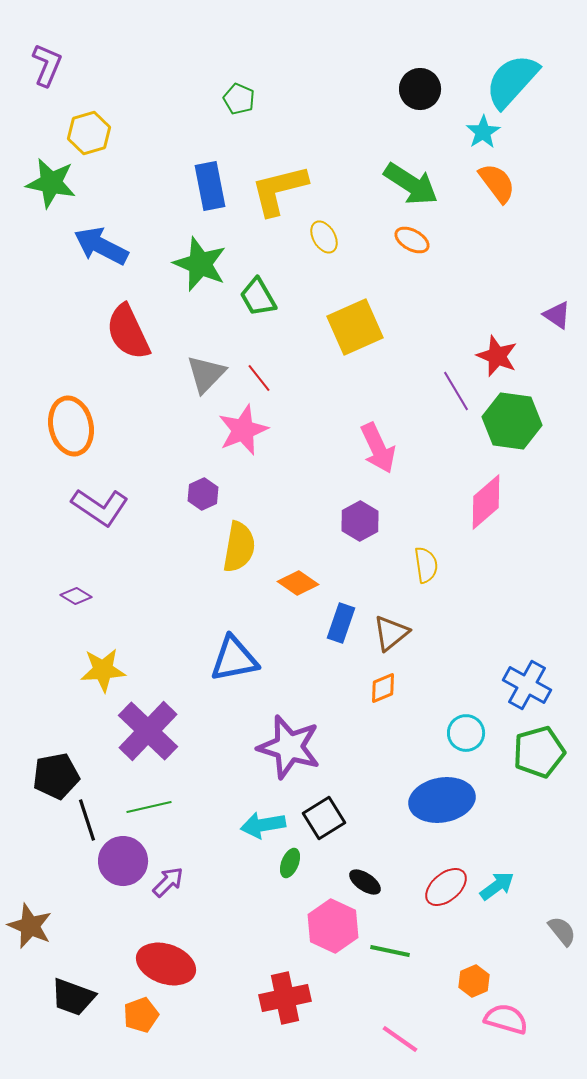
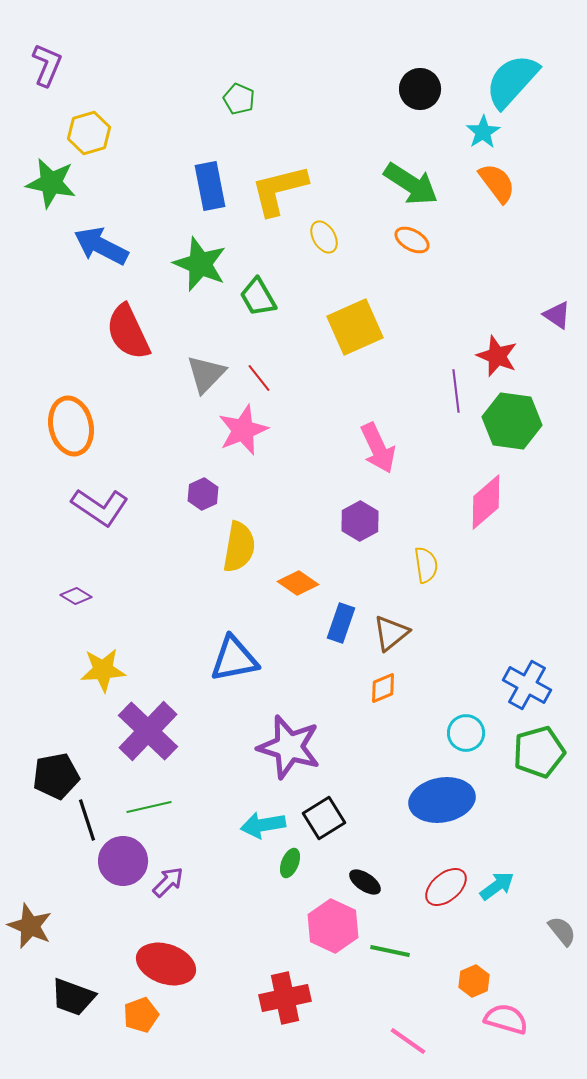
purple line at (456, 391): rotated 24 degrees clockwise
pink line at (400, 1039): moved 8 px right, 2 px down
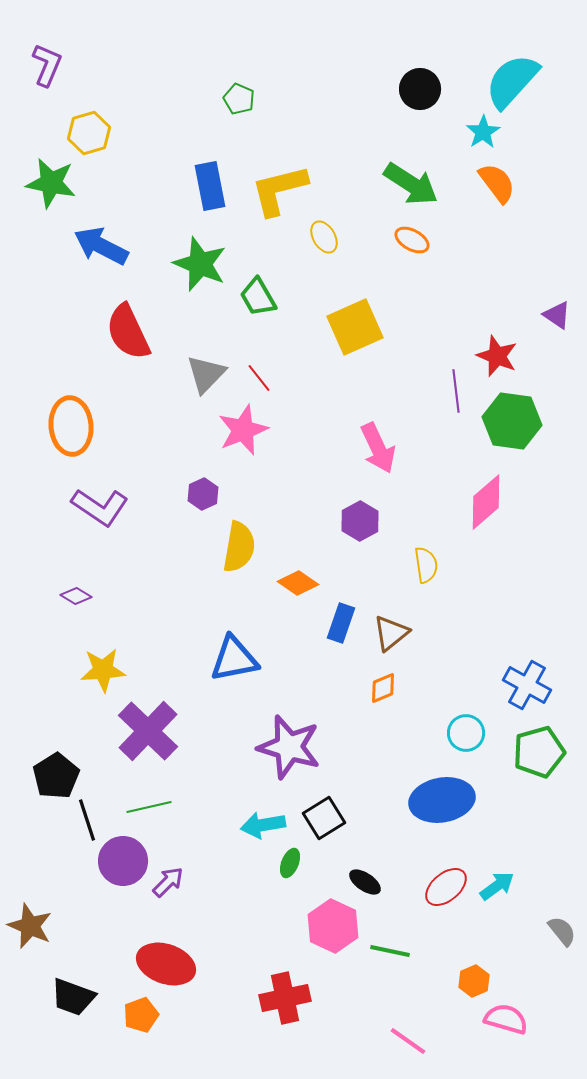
orange ellipse at (71, 426): rotated 8 degrees clockwise
black pentagon at (56, 776): rotated 21 degrees counterclockwise
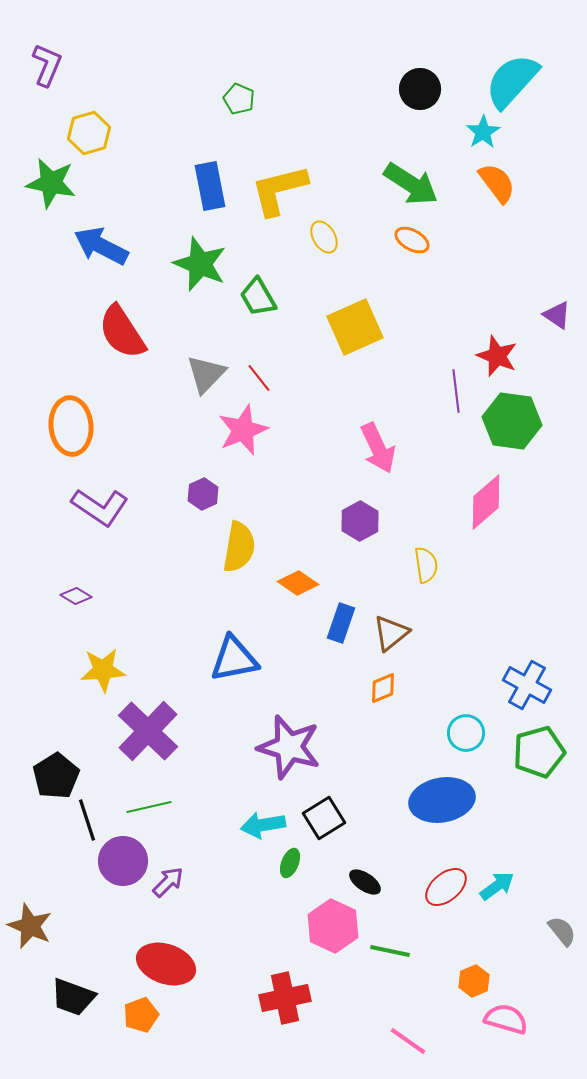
red semicircle at (128, 332): moved 6 px left; rotated 8 degrees counterclockwise
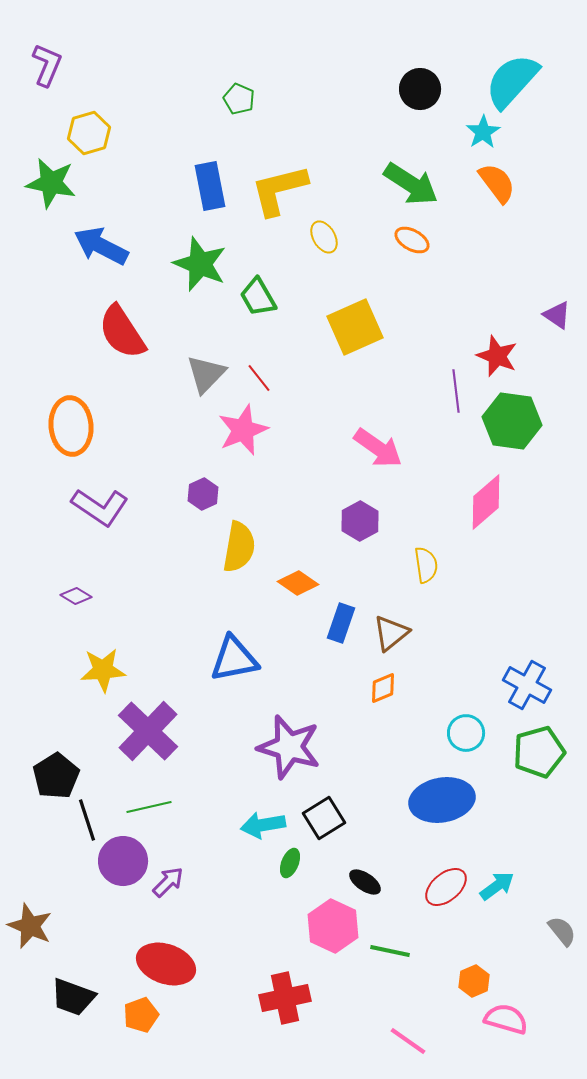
pink arrow at (378, 448): rotated 30 degrees counterclockwise
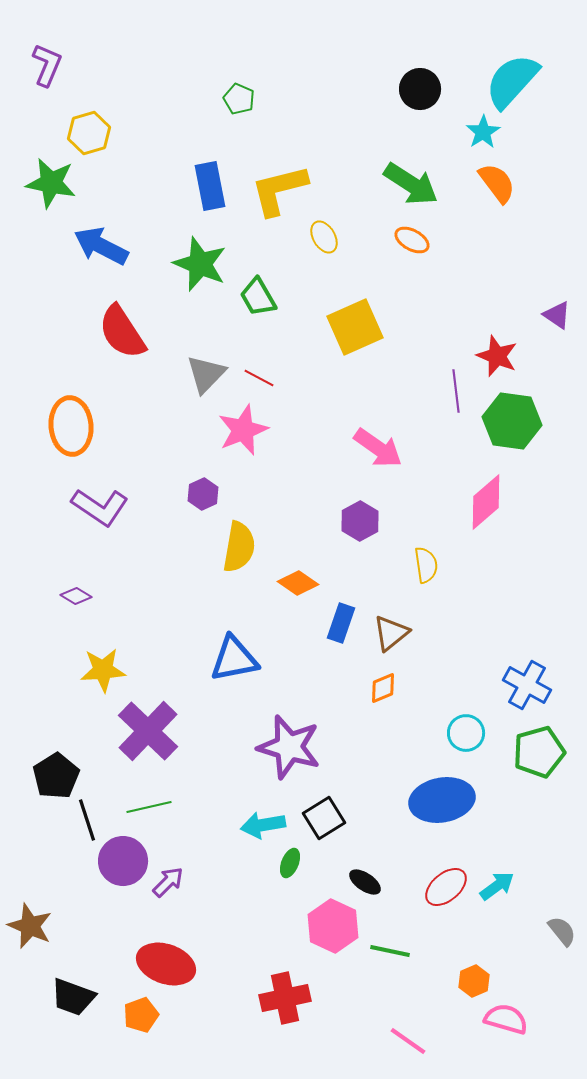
red line at (259, 378): rotated 24 degrees counterclockwise
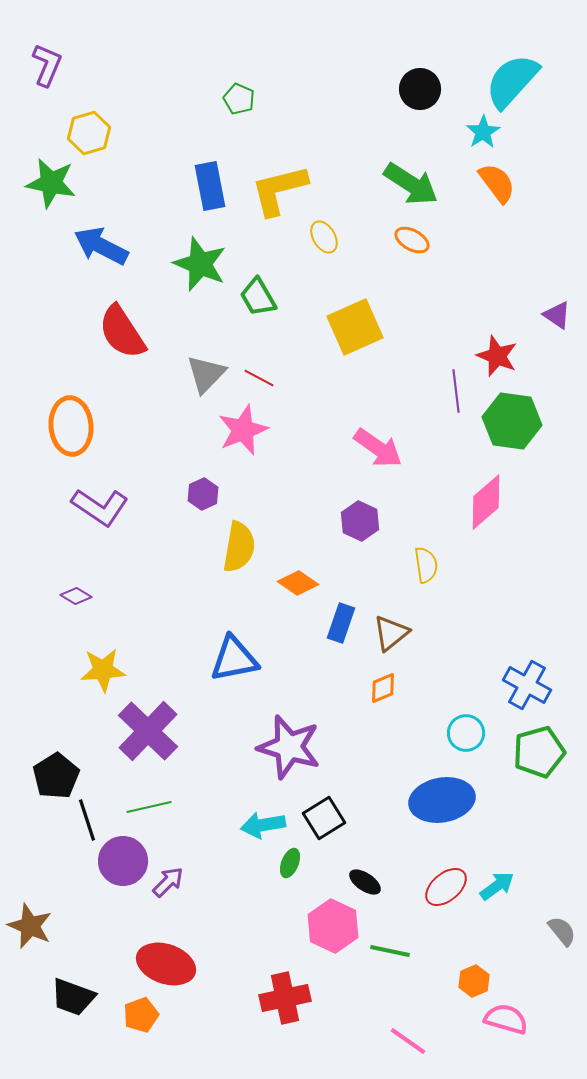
purple hexagon at (360, 521): rotated 6 degrees counterclockwise
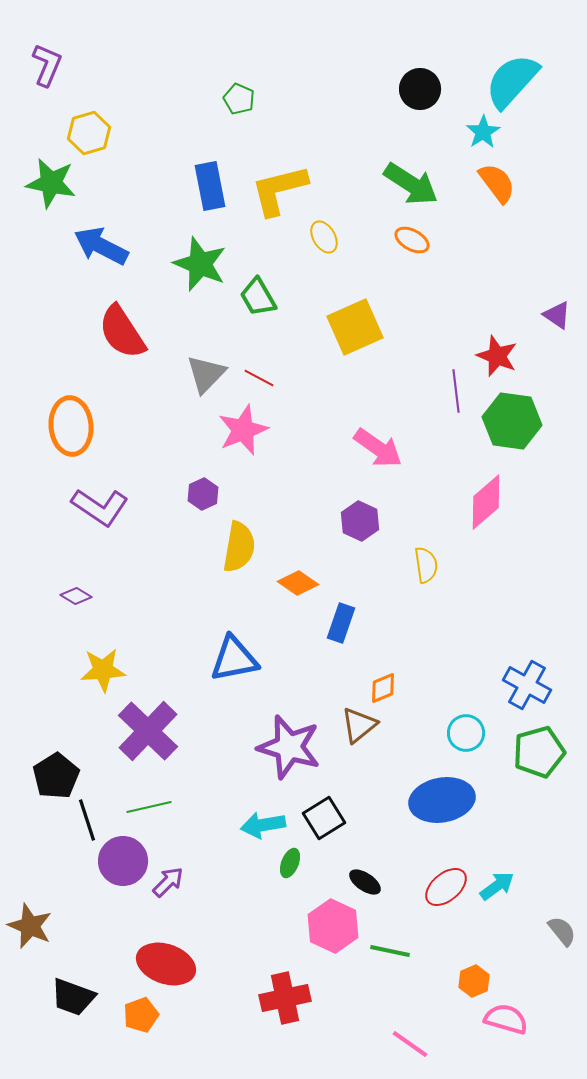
brown triangle at (391, 633): moved 32 px left, 92 px down
pink line at (408, 1041): moved 2 px right, 3 px down
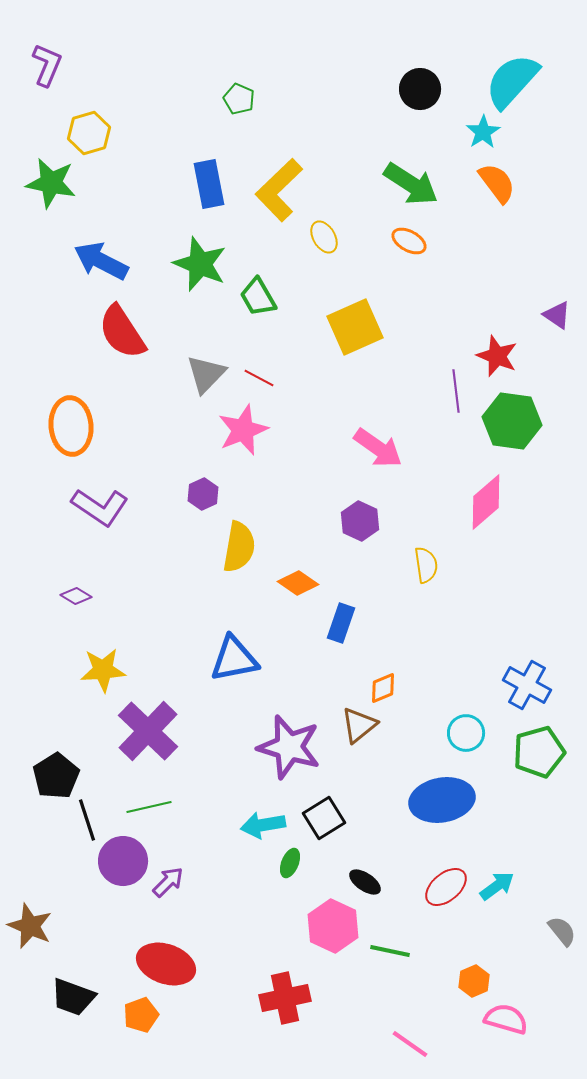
blue rectangle at (210, 186): moved 1 px left, 2 px up
yellow L-shape at (279, 190): rotated 30 degrees counterclockwise
orange ellipse at (412, 240): moved 3 px left, 1 px down
blue arrow at (101, 246): moved 15 px down
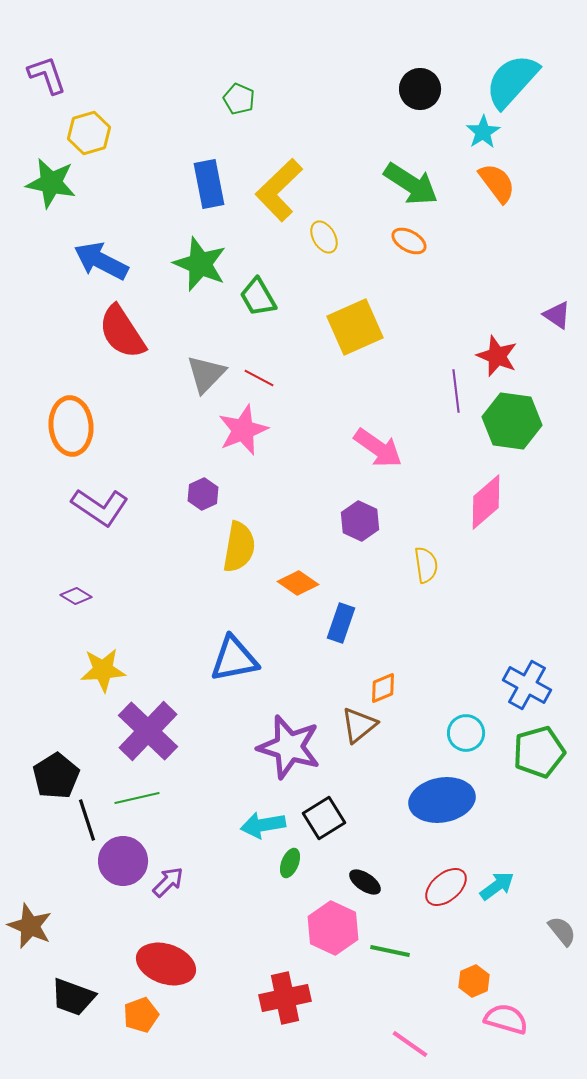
purple L-shape at (47, 65): moved 10 px down; rotated 42 degrees counterclockwise
green line at (149, 807): moved 12 px left, 9 px up
pink hexagon at (333, 926): moved 2 px down
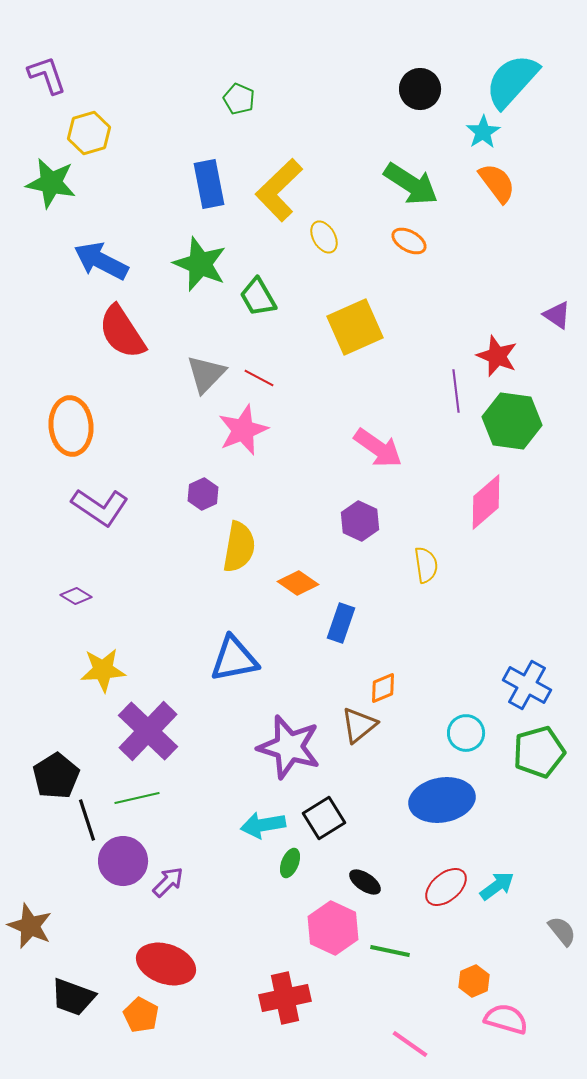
orange pentagon at (141, 1015): rotated 24 degrees counterclockwise
